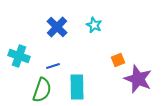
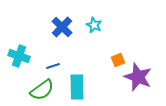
blue cross: moved 5 px right
purple star: moved 2 px up
green semicircle: rotated 35 degrees clockwise
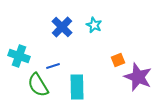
green semicircle: moved 4 px left, 5 px up; rotated 95 degrees clockwise
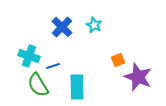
cyan cross: moved 10 px right
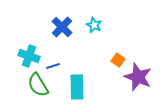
orange square: rotated 32 degrees counterclockwise
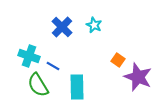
blue line: rotated 48 degrees clockwise
